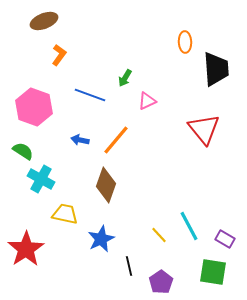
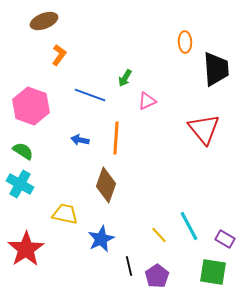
pink hexagon: moved 3 px left, 1 px up
orange line: moved 2 px up; rotated 36 degrees counterclockwise
cyan cross: moved 21 px left, 5 px down
purple pentagon: moved 4 px left, 6 px up
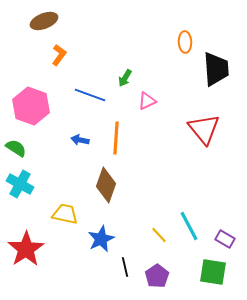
green semicircle: moved 7 px left, 3 px up
black line: moved 4 px left, 1 px down
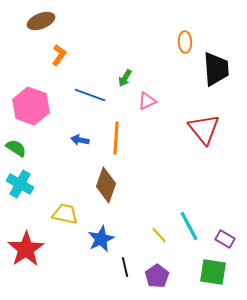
brown ellipse: moved 3 px left
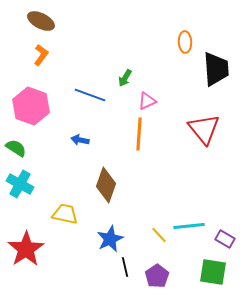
brown ellipse: rotated 48 degrees clockwise
orange L-shape: moved 18 px left
orange line: moved 23 px right, 4 px up
cyan line: rotated 68 degrees counterclockwise
blue star: moved 9 px right
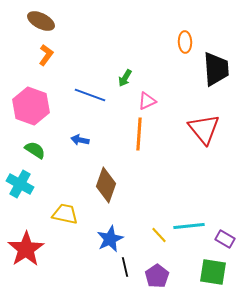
orange L-shape: moved 5 px right
green semicircle: moved 19 px right, 2 px down
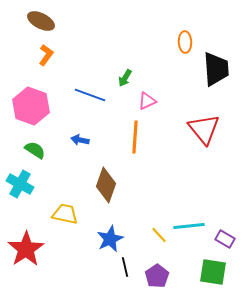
orange line: moved 4 px left, 3 px down
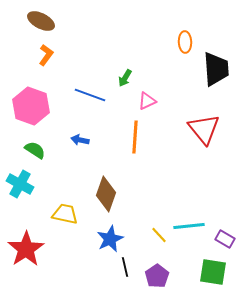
brown diamond: moved 9 px down
